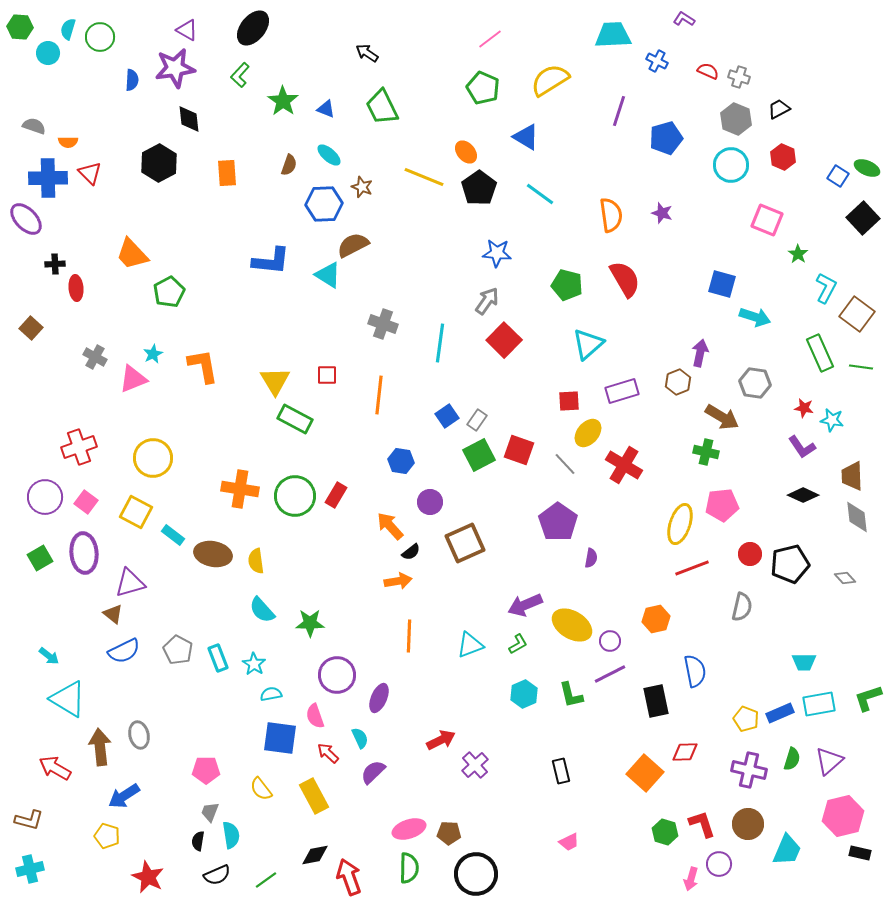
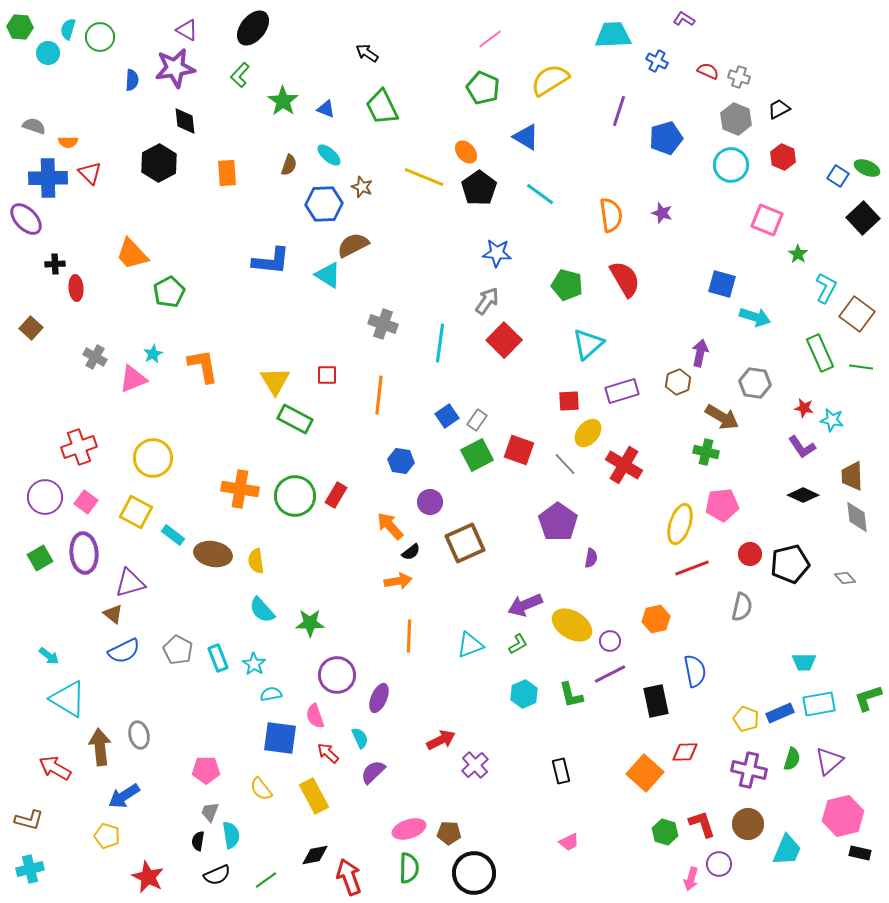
black diamond at (189, 119): moved 4 px left, 2 px down
green square at (479, 455): moved 2 px left
black circle at (476, 874): moved 2 px left, 1 px up
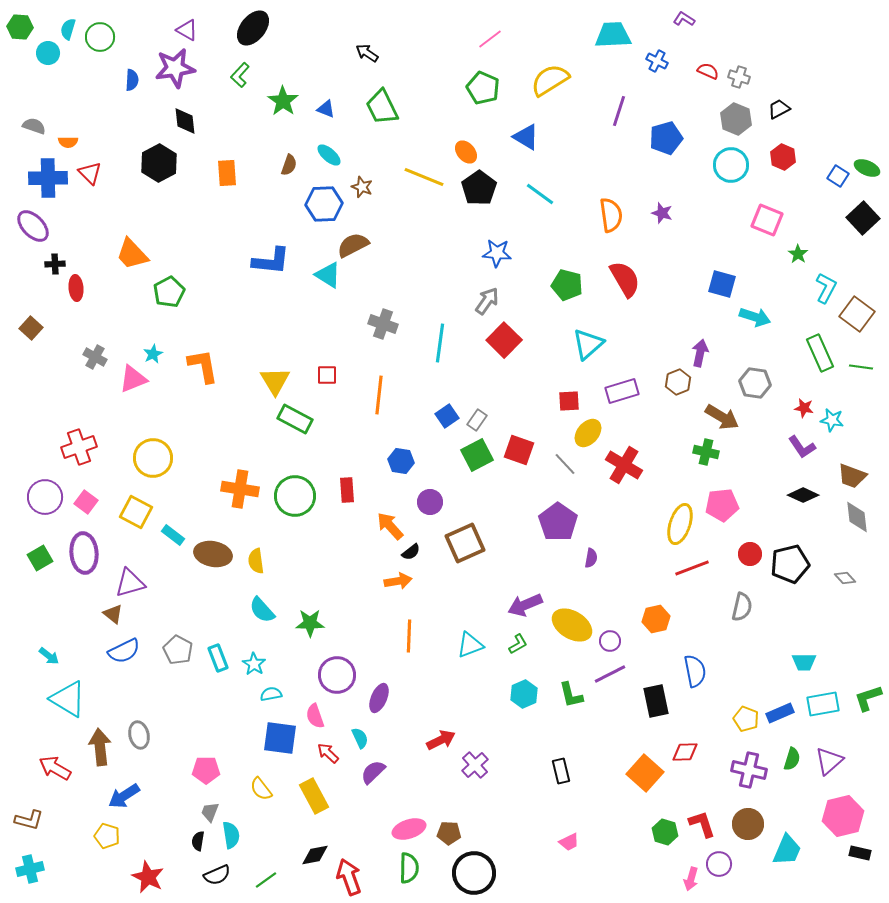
purple ellipse at (26, 219): moved 7 px right, 7 px down
brown trapezoid at (852, 476): rotated 68 degrees counterclockwise
red rectangle at (336, 495): moved 11 px right, 5 px up; rotated 35 degrees counterclockwise
cyan rectangle at (819, 704): moved 4 px right
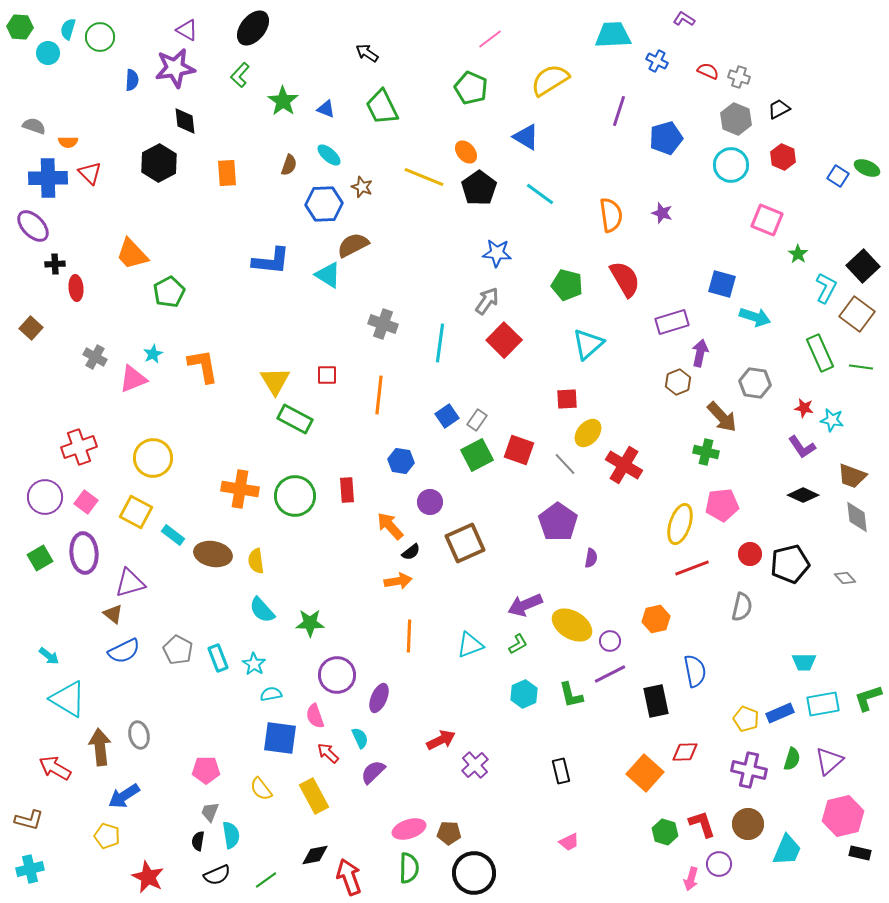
green pentagon at (483, 88): moved 12 px left
black square at (863, 218): moved 48 px down
purple rectangle at (622, 391): moved 50 px right, 69 px up
red square at (569, 401): moved 2 px left, 2 px up
brown arrow at (722, 417): rotated 16 degrees clockwise
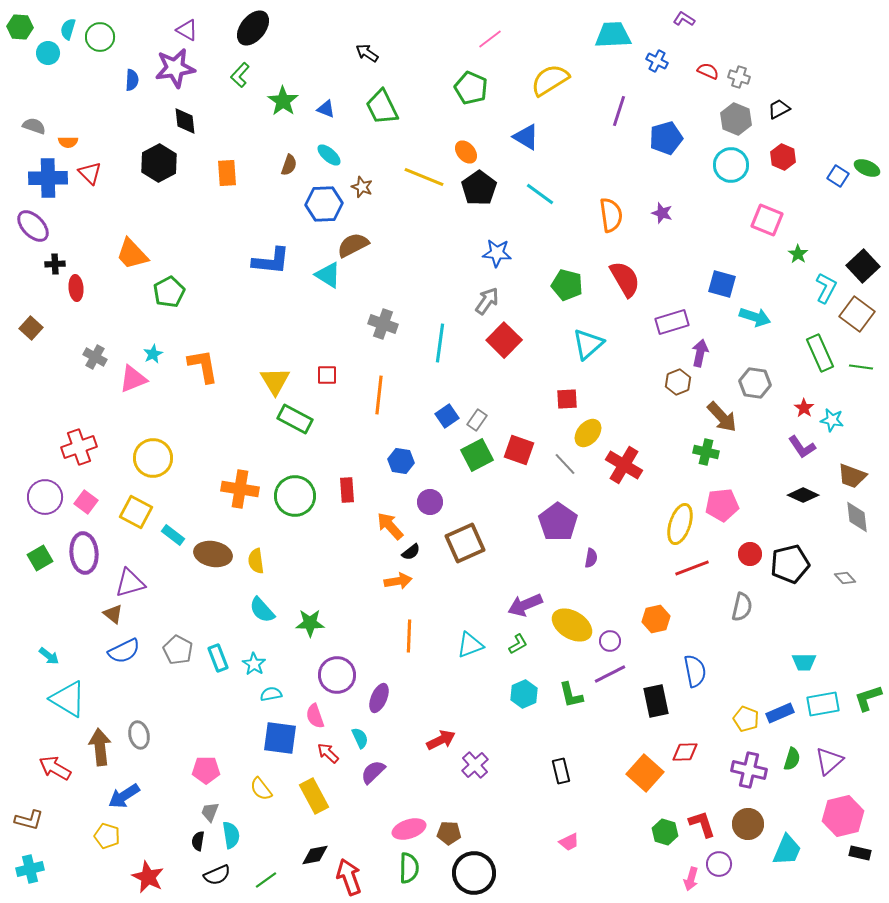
red star at (804, 408): rotated 24 degrees clockwise
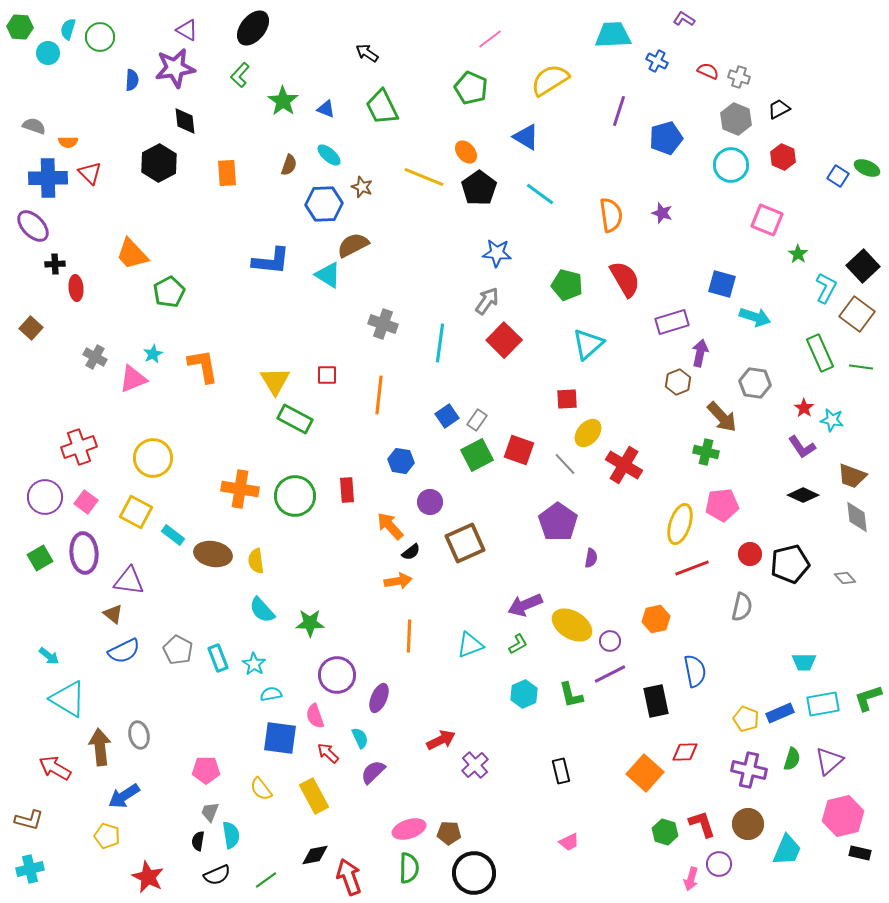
purple triangle at (130, 583): moved 1 px left, 2 px up; rotated 24 degrees clockwise
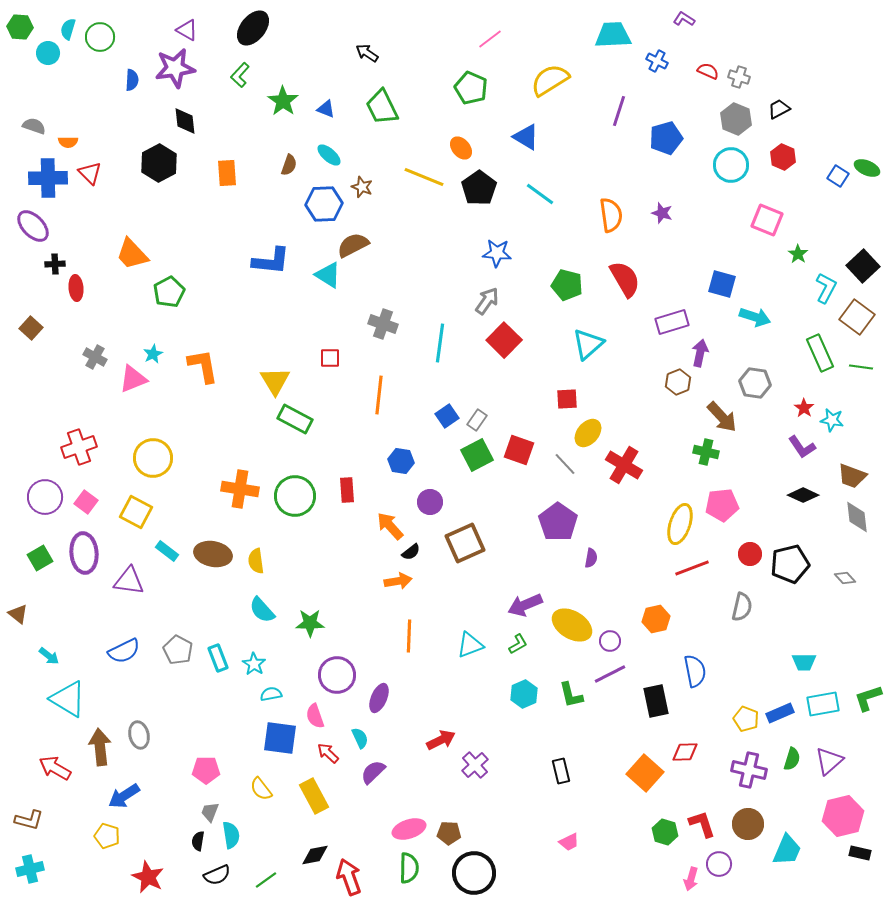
orange ellipse at (466, 152): moved 5 px left, 4 px up
brown square at (857, 314): moved 3 px down
red square at (327, 375): moved 3 px right, 17 px up
cyan rectangle at (173, 535): moved 6 px left, 16 px down
brown triangle at (113, 614): moved 95 px left
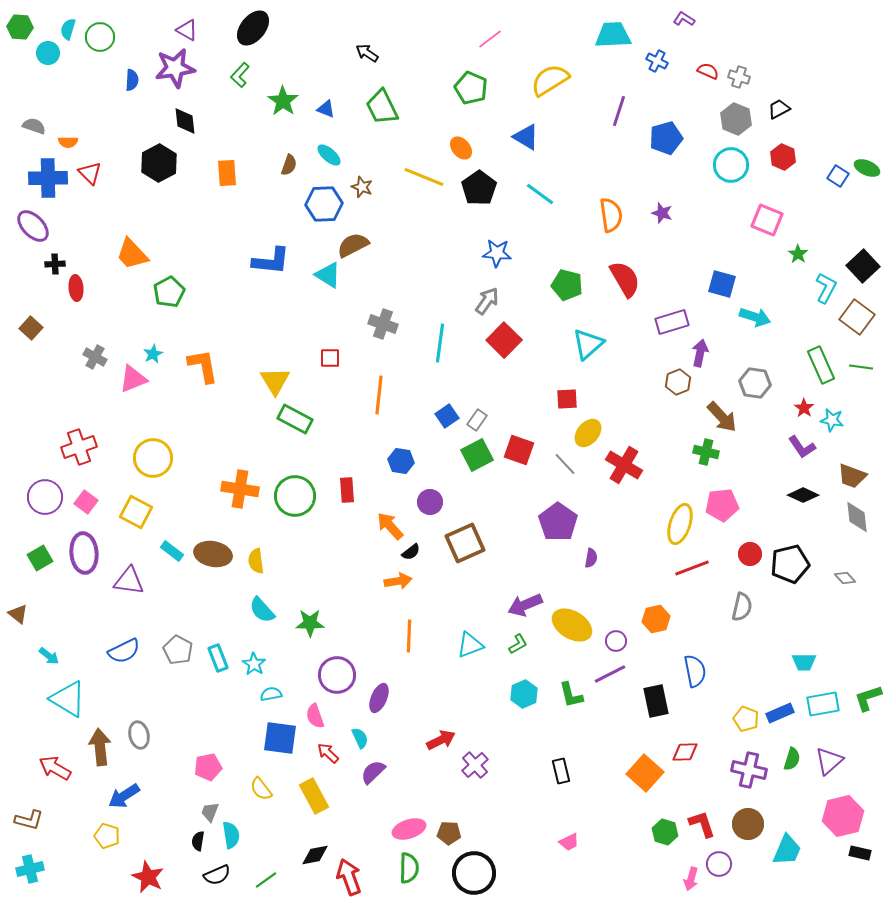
green rectangle at (820, 353): moved 1 px right, 12 px down
cyan rectangle at (167, 551): moved 5 px right
purple circle at (610, 641): moved 6 px right
pink pentagon at (206, 770): moved 2 px right, 3 px up; rotated 12 degrees counterclockwise
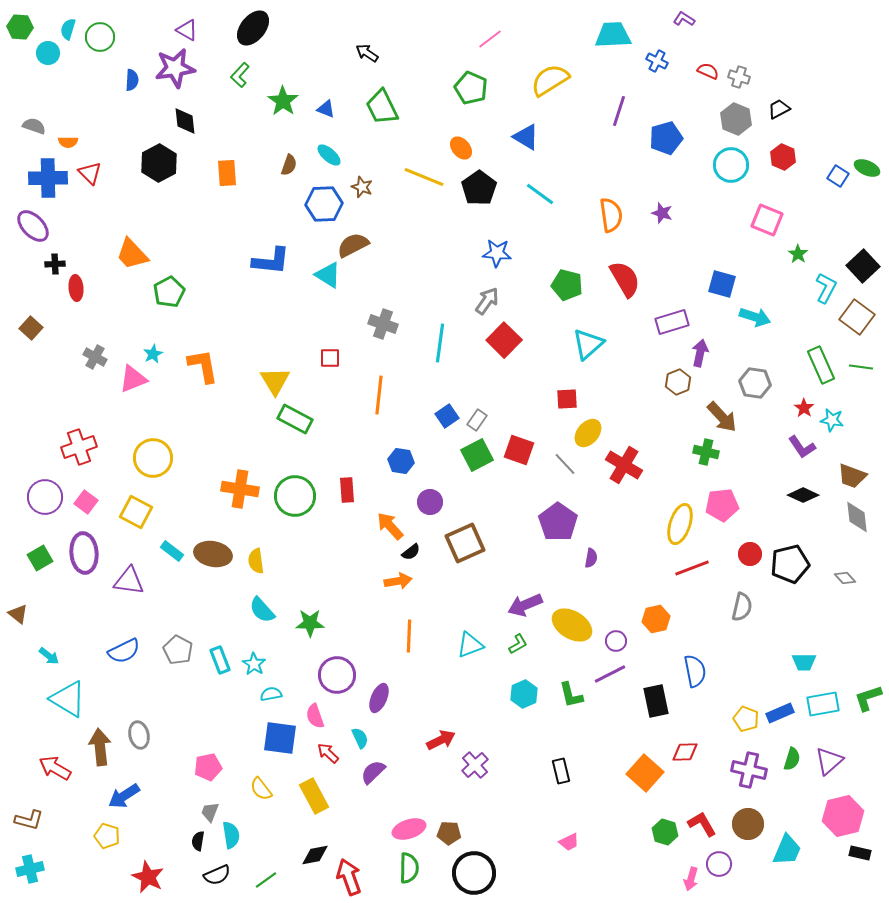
cyan rectangle at (218, 658): moved 2 px right, 2 px down
red L-shape at (702, 824): rotated 12 degrees counterclockwise
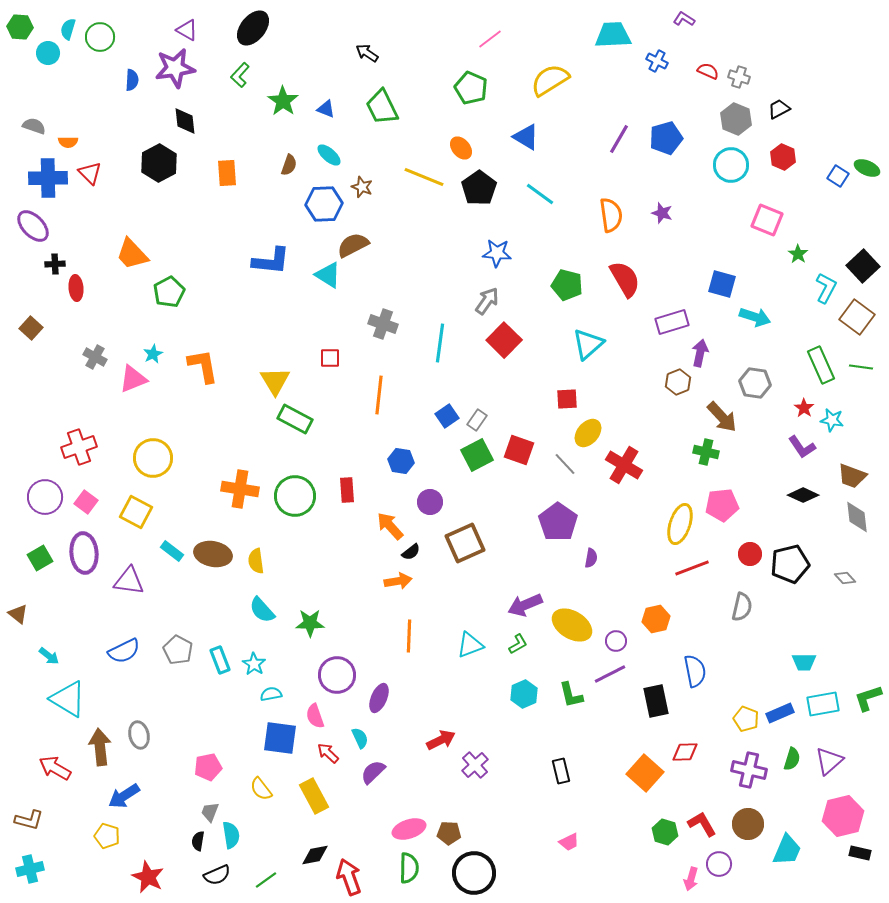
purple line at (619, 111): moved 28 px down; rotated 12 degrees clockwise
